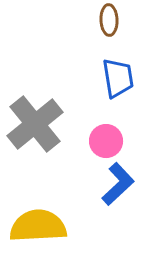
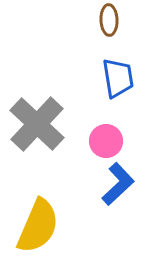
gray cross: moved 2 px right; rotated 8 degrees counterclockwise
yellow semicircle: rotated 116 degrees clockwise
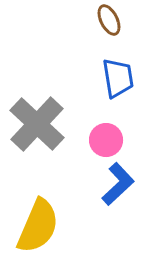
brown ellipse: rotated 24 degrees counterclockwise
pink circle: moved 1 px up
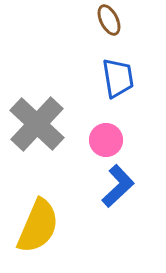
blue L-shape: moved 2 px down
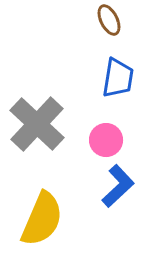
blue trapezoid: rotated 18 degrees clockwise
yellow semicircle: moved 4 px right, 7 px up
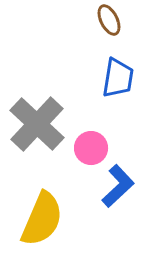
pink circle: moved 15 px left, 8 px down
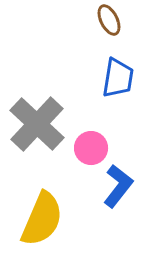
blue L-shape: rotated 9 degrees counterclockwise
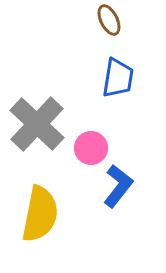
yellow semicircle: moved 2 px left, 5 px up; rotated 12 degrees counterclockwise
